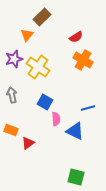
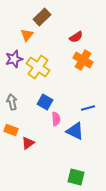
gray arrow: moved 7 px down
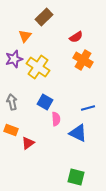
brown rectangle: moved 2 px right
orange triangle: moved 2 px left, 1 px down
blue triangle: moved 3 px right, 2 px down
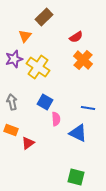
orange cross: rotated 12 degrees clockwise
blue line: rotated 24 degrees clockwise
